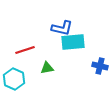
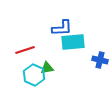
blue L-shape: rotated 15 degrees counterclockwise
blue cross: moved 6 px up
cyan hexagon: moved 20 px right, 4 px up
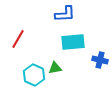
blue L-shape: moved 3 px right, 14 px up
red line: moved 7 px left, 11 px up; rotated 42 degrees counterclockwise
green triangle: moved 8 px right
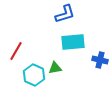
blue L-shape: rotated 15 degrees counterclockwise
red line: moved 2 px left, 12 px down
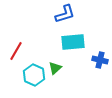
green triangle: rotated 32 degrees counterclockwise
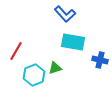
blue L-shape: rotated 65 degrees clockwise
cyan rectangle: rotated 15 degrees clockwise
green triangle: rotated 24 degrees clockwise
cyan hexagon: rotated 15 degrees clockwise
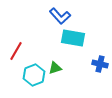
blue L-shape: moved 5 px left, 2 px down
cyan rectangle: moved 4 px up
blue cross: moved 4 px down
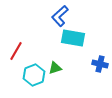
blue L-shape: rotated 90 degrees clockwise
